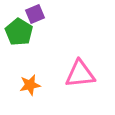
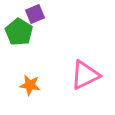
pink triangle: moved 5 px right, 1 px down; rotated 20 degrees counterclockwise
orange star: rotated 20 degrees clockwise
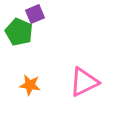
green pentagon: rotated 8 degrees counterclockwise
pink triangle: moved 1 px left, 7 px down
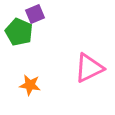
pink triangle: moved 5 px right, 14 px up
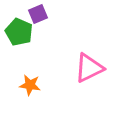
purple square: moved 3 px right
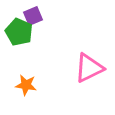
purple square: moved 5 px left, 2 px down
orange star: moved 4 px left
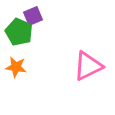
pink triangle: moved 1 px left, 2 px up
orange star: moved 10 px left, 18 px up
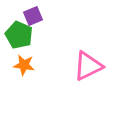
green pentagon: moved 3 px down
orange star: moved 8 px right, 2 px up
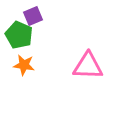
pink triangle: rotated 28 degrees clockwise
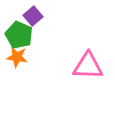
purple square: rotated 18 degrees counterclockwise
orange star: moved 7 px left, 8 px up
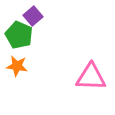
orange star: moved 9 px down
pink triangle: moved 3 px right, 11 px down
